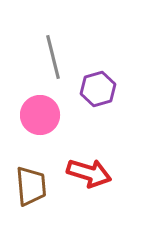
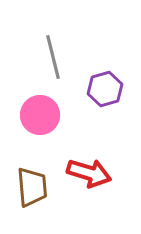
purple hexagon: moved 7 px right
brown trapezoid: moved 1 px right, 1 px down
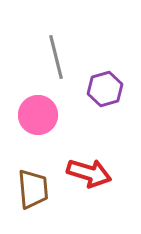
gray line: moved 3 px right
pink circle: moved 2 px left
brown trapezoid: moved 1 px right, 2 px down
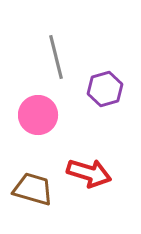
brown trapezoid: rotated 69 degrees counterclockwise
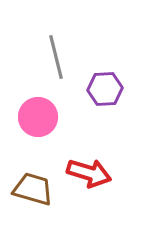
purple hexagon: rotated 12 degrees clockwise
pink circle: moved 2 px down
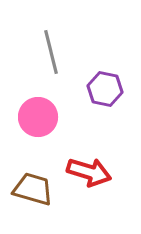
gray line: moved 5 px left, 5 px up
purple hexagon: rotated 16 degrees clockwise
red arrow: moved 1 px up
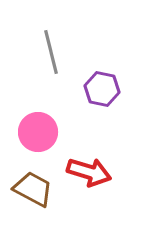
purple hexagon: moved 3 px left
pink circle: moved 15 px down
brown trapezoid: rotated 12 degrees clockwise
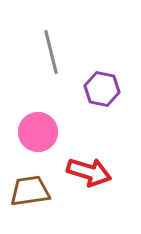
brown trapezoid: moved 3 px left, 2 px down; rotated 36 degrees counterclockwise
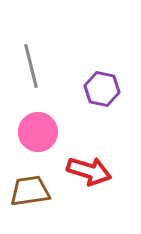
gray line: moved 20 px left, 14 px down
red arrow: moved 1 px up
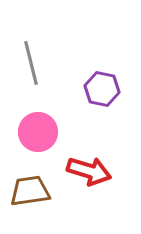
gray line: moved 3 px up
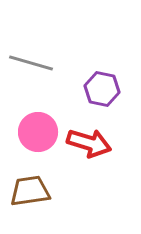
gray line: rotated 60 degrees counterclockwise
red arrow: moved 28 px up
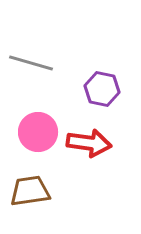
red arrow: rotated 9 degrees counterclockwise
